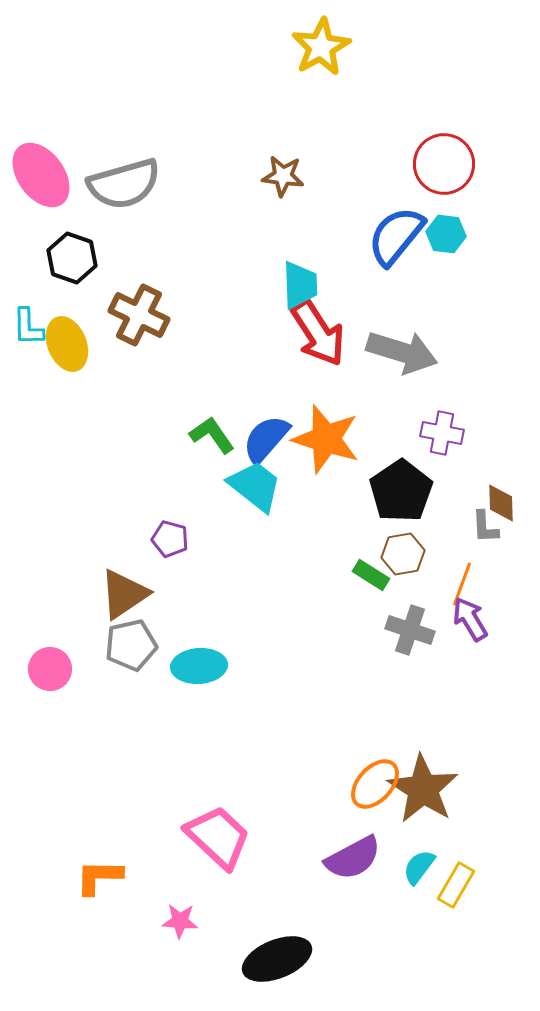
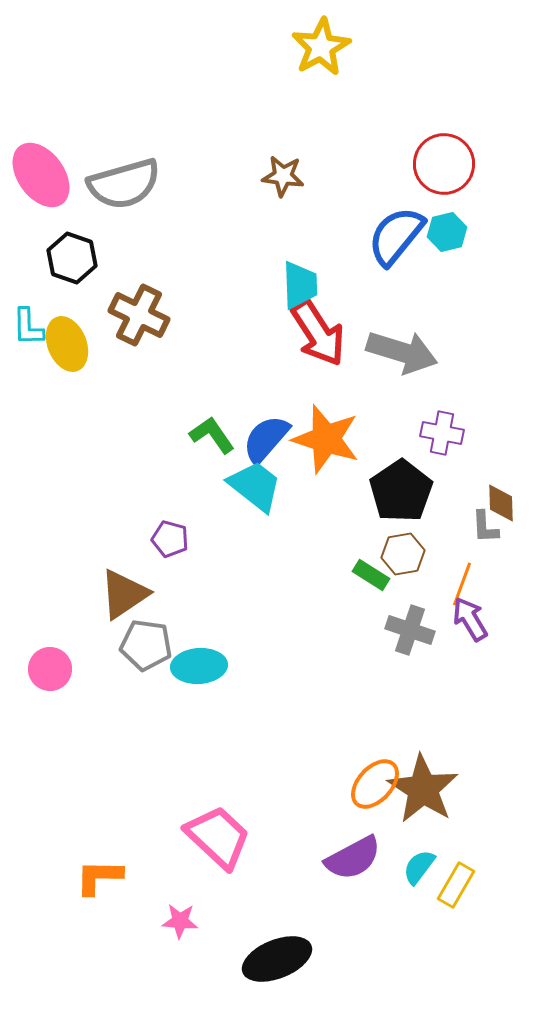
cyan hexagon at (446, 234): moved 1 px right, 2 px up; rotated 21 degrees counterclockwise
gray pentagon at (131, 645): moved 15 px right; rotated 21 degrees clockwise
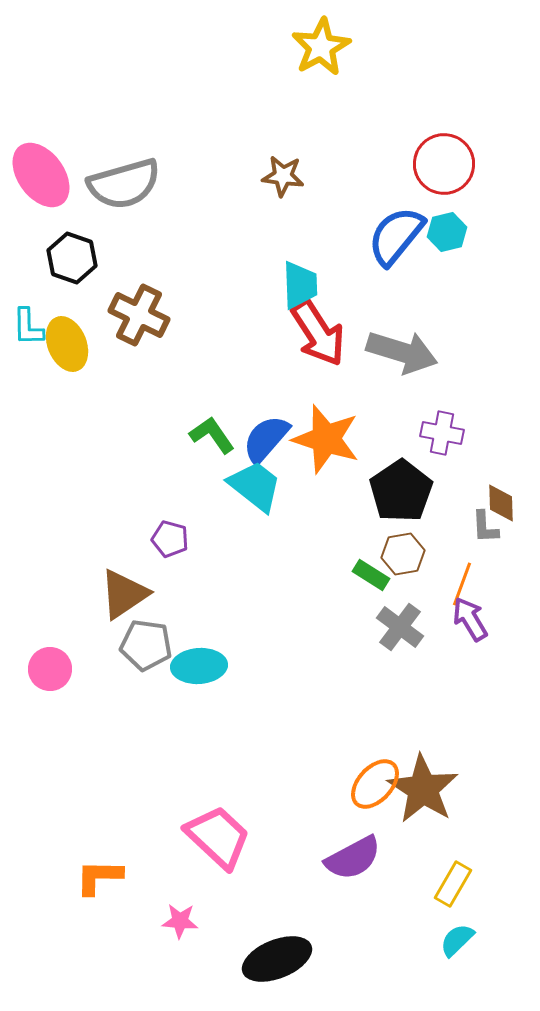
gray cross at (410, 630): moved 10 px left, 3 px up; rotated 18 degrees clockwise
cyan semicircle at (419, 867): moved 38 px right, 73 px down; rotated 9 degrees clockwise
yellow rectangle at (456, 885): moved 3 px left, 1 px up
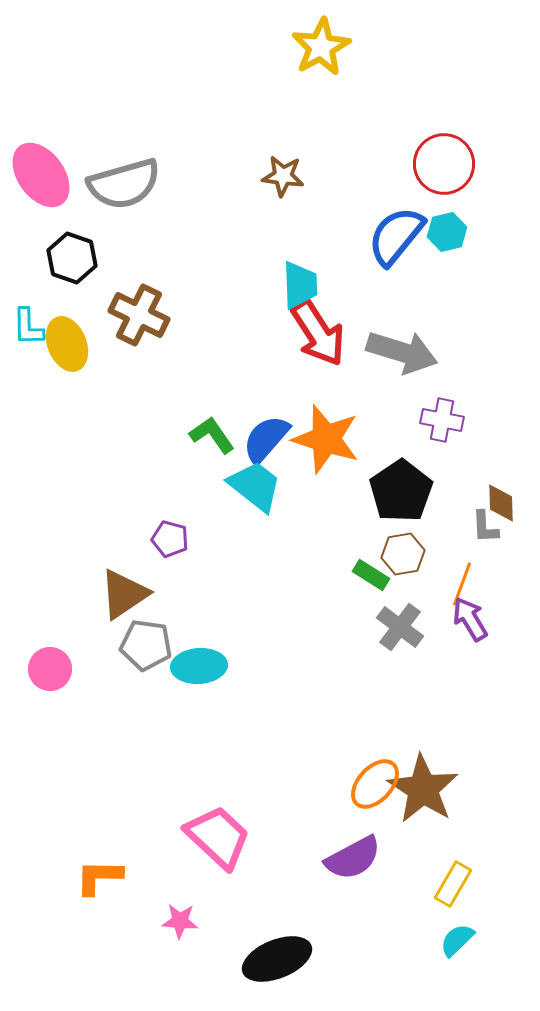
purple cross at (442, 433): moved 13 px up
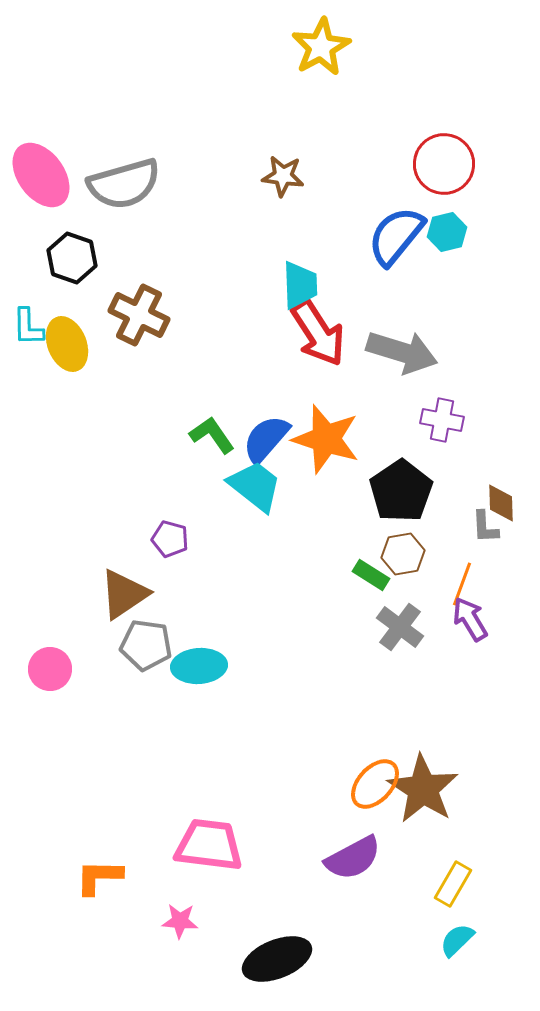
pink trapezoid at (218, 837): moved 9 px left, 8 px down; rotated 36 degrees counterclockwise
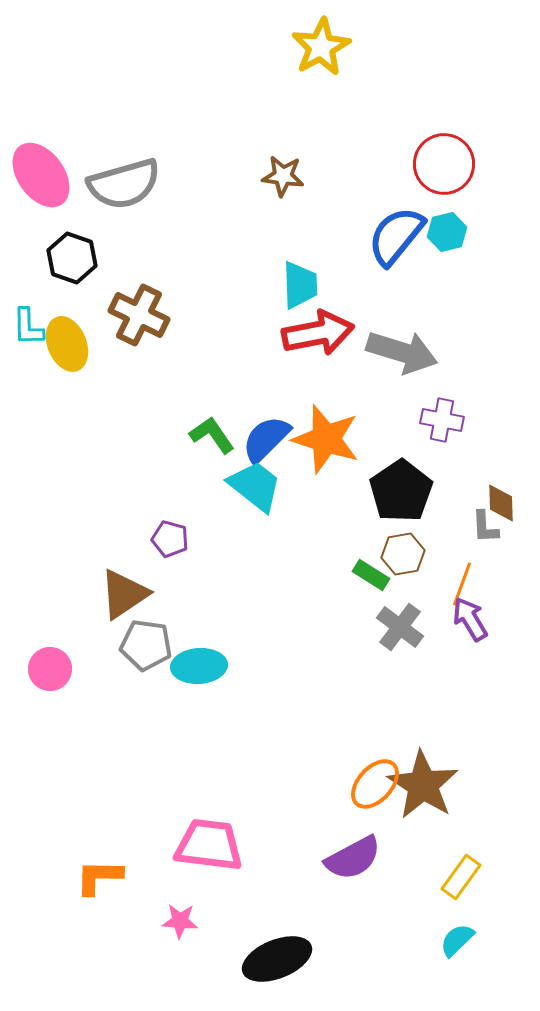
red arrow at (318, 333): rotated 68 degrees counterclockwise
blue semicircle at (266, 439): rotated 4 degrees clockwise
brown star at (423, 789): moved 4 px up
yellow rectangle at (453, 884): moved 8 px right, 7 px up; rotated 6 degrees clockwise
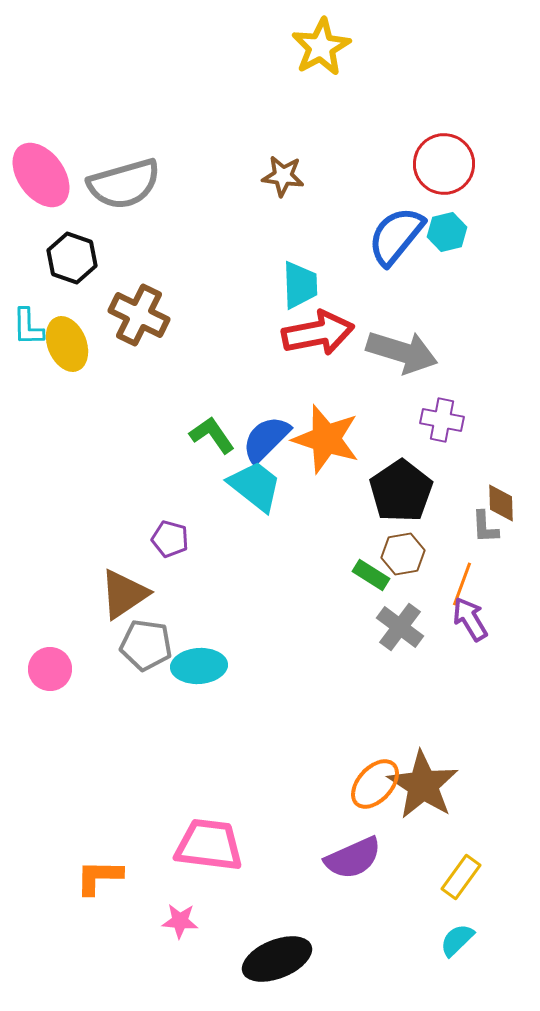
purple semicircle at (353, 858): rotated 4 degrees clockwise
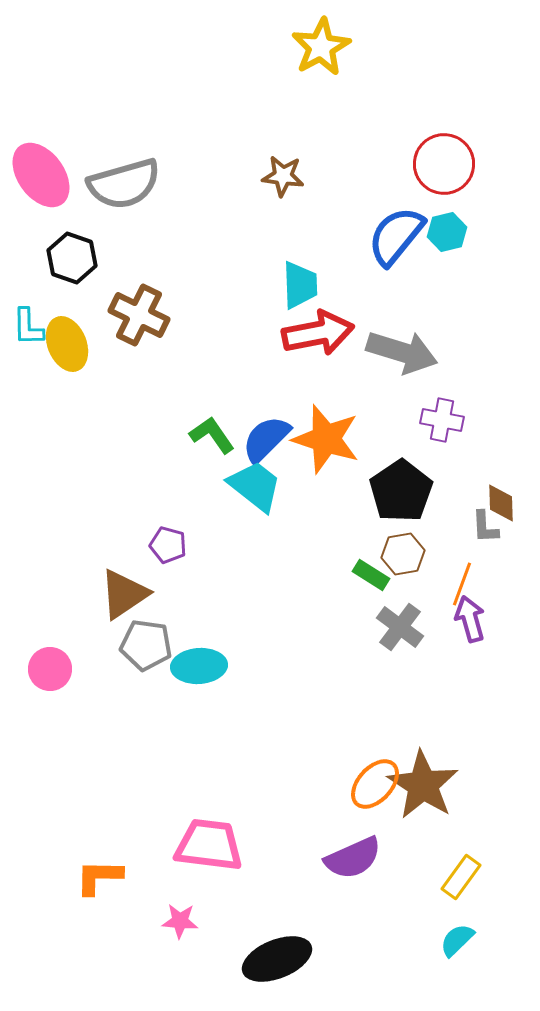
purple pentagon at (170, 539): moved 2 px left, 6 px down
purple arrow at (470, 619): rotated 15 degrees clockwise
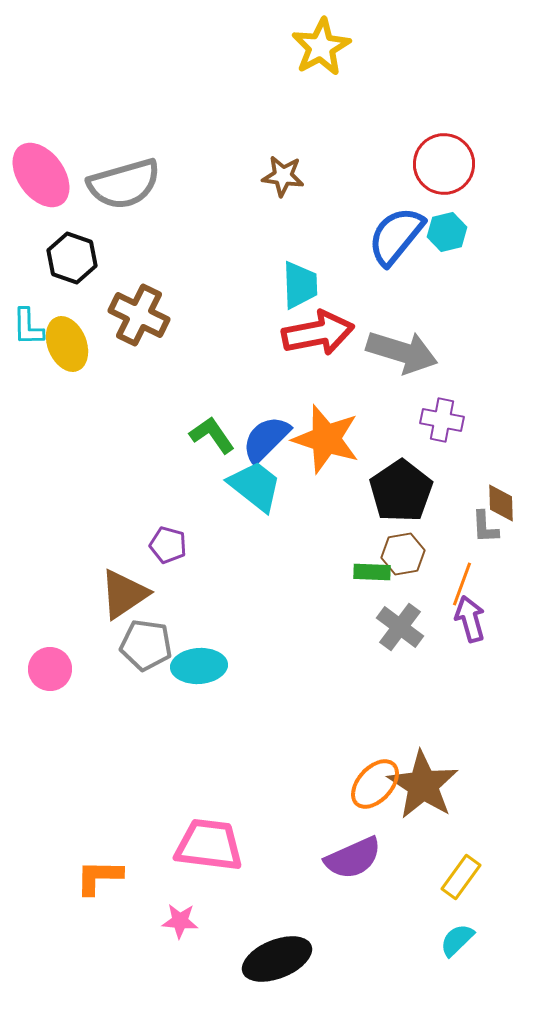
green rectangle at (371, 575): moved 1 px right, 3 px up; rotated 30 degrees counterclockwise
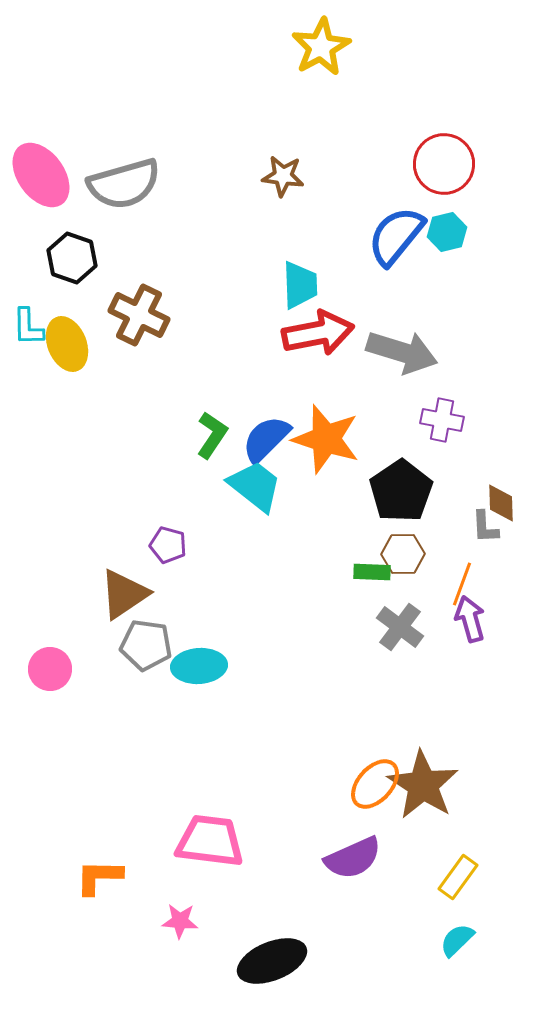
green L-shape at (212, 435): rotated 69 degrees clockwise
brown hexagon at (403, 554): rotated 9 degrees clockwise
pink trapezoid at (209, 845): moved 1 px right, 4 px up
yellow rectangle at (461, 877): moved 3 px left
black ellipse at (277, 959): moved 5 px left, 2 px down
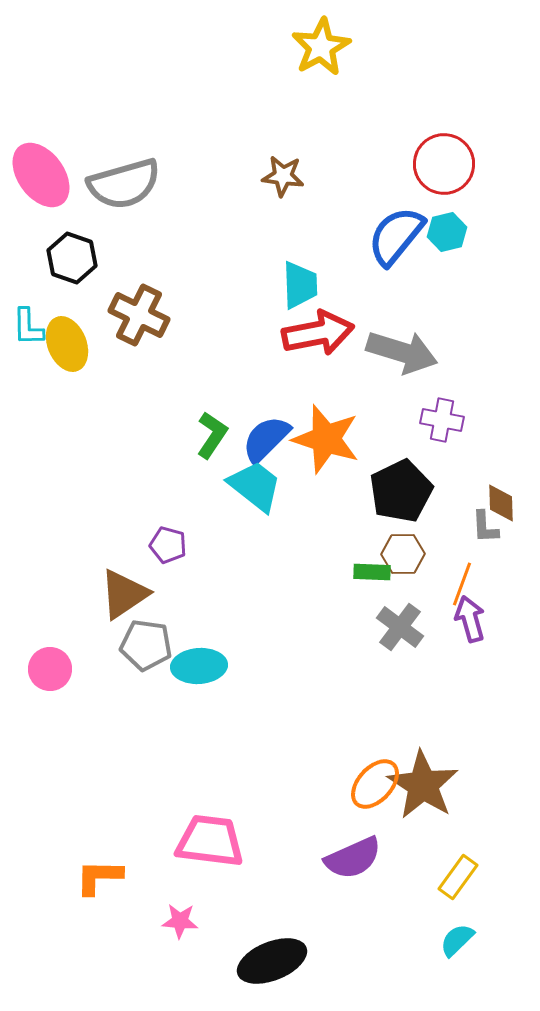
black pentagon at (401, 491): rotated 8 degrees clockwise
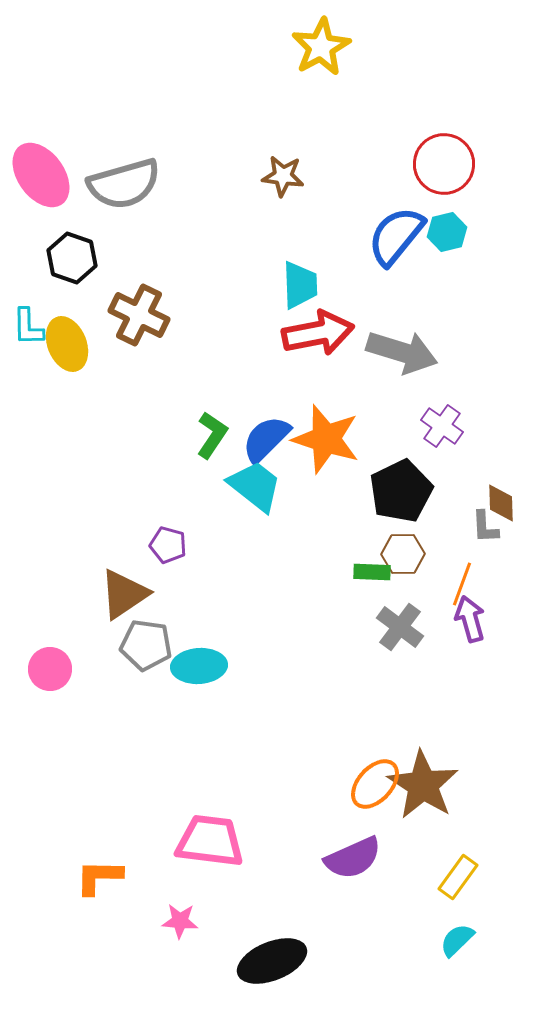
purple cross at (442, 420): moved 6 px down; rotated 24 degrees clockwise
